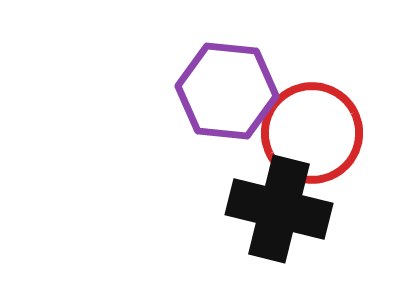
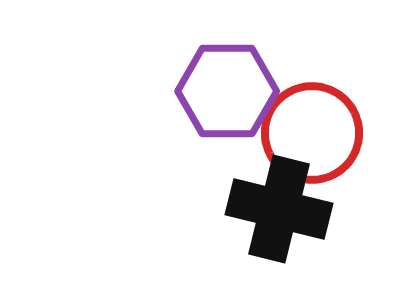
purple hexagon: rotated 6 degrees counterclockwise
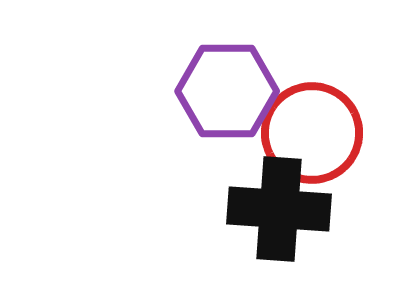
black cross: rotated 10 degrees counterclockwise
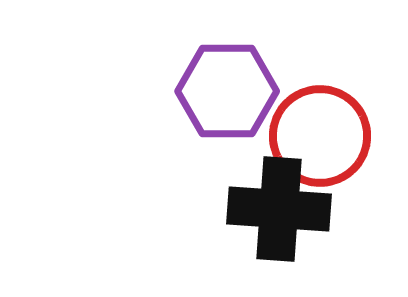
red circle: moved 8 px right, 3 px down
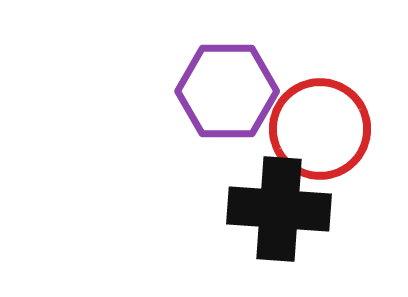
red circle: moved 7 px up
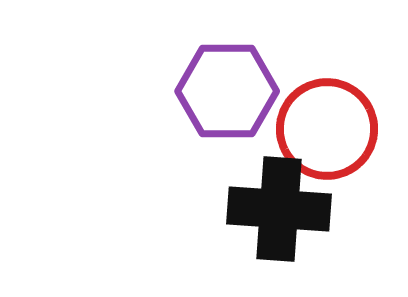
red circle: moved 7 px right
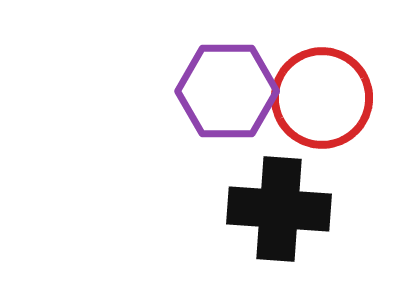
red circle: moved 5 px left, 31 px up
